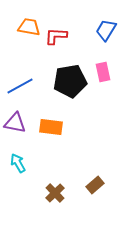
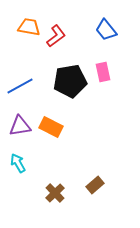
blue trapezoid: rotated 70 degrees counterclockwise
red L-shape: rotated 140 degrees clockwise
purple triangle: moved 5 px right, 3 px down; rotated 20 degrees counterclockwise
orange rectangle: rotated 20 degrees clockwise
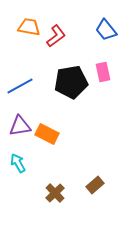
black pentagon: moved 1 px right, 1 px down
orange rectangle: moved 4 px left, 7 px down
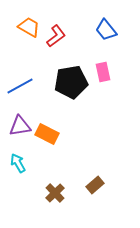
orange trapezoid: rotated 20 degrees clockwise
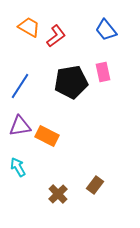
blue line: rotated 28 degrees counterclockwise
orange rectangle: moved 2 px down
cyan arrow: moved 4 px down
brown rectangle: rotated 12 degrees counterclockwise
brown cross: moved 3 px right, 1 px down
